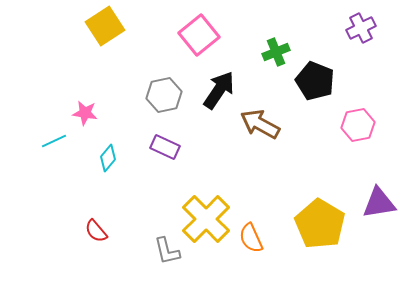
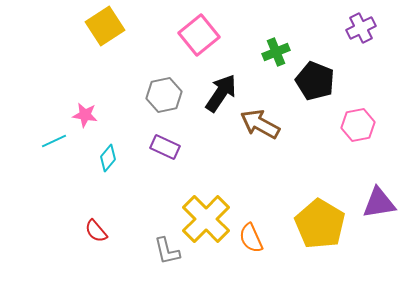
black arrow: moved 2 px right, 3 px down
pink star: moved 2 px down
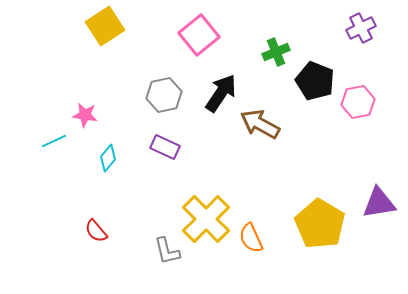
pink hexagon: moved 23 px up
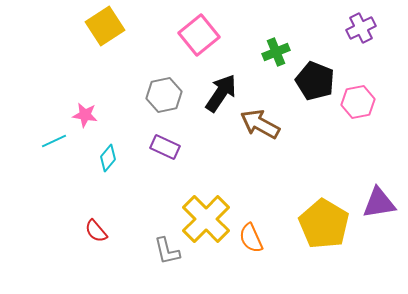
yellow pentagon: moved 4 px right
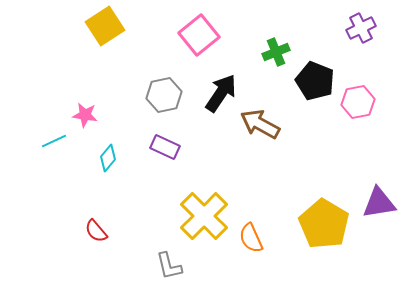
yellow cross: moved 2 px left, 3 px up
gray L-shape: moved 2 px right, 15 px down
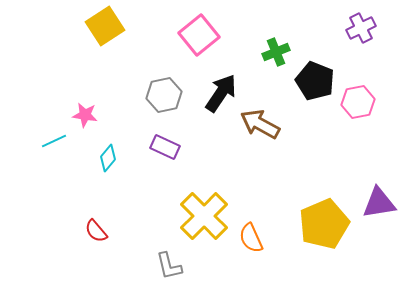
yellow pentagon: rotated 18 degrees clockwise
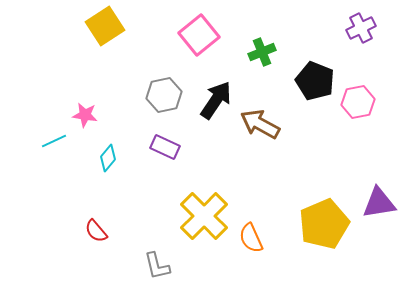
green cross: moved 14 px left
black arrow: moved 5 px left, 7 px down
gray L-shape: moved 12 px left
